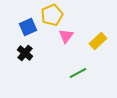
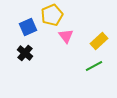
pink triangle: rotated 14 degrees counterclockwise
yellow rectangle: moved 1 px right
green line: moved 16 px right, 7 px up
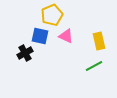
blue square: moved 12 px right, 9 px down; rotated 36 degrees clockwise
pink triangle: rotated 28 degrees counterclockwise
yellow rectangle: rotated 60 degrees counterclockwise
black cross: rotated 21 degrees clockwise
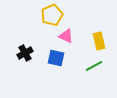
blue square: moved 16 px right, 22 px down
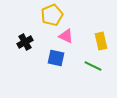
yellow rectangle: moved 2 px right
black cross: moved 11 px up
green line: moved 1 px left; rotated 54 degrees clockwise
